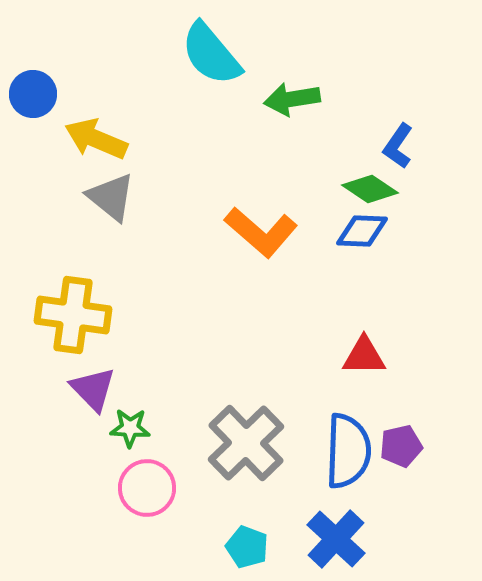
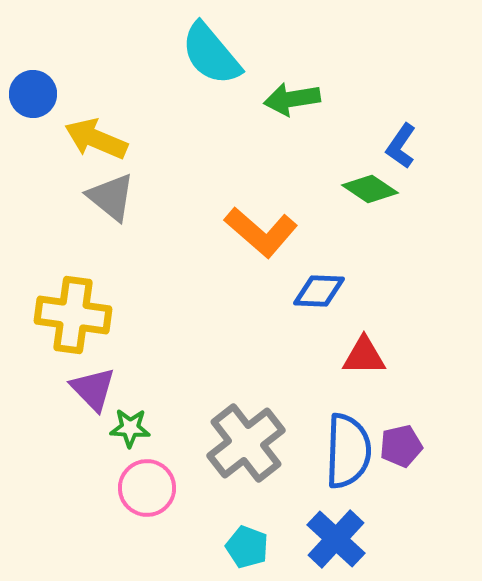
blue L-shape: moved 3 px right
blue diamond: moved 43 px left, 60 px down
gray cross: rotated 6 degrees clockwise
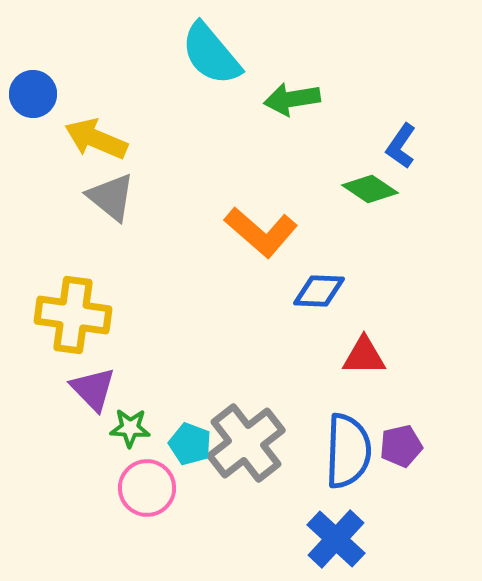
cyan pentagon: moved 57 px left, 103 px up
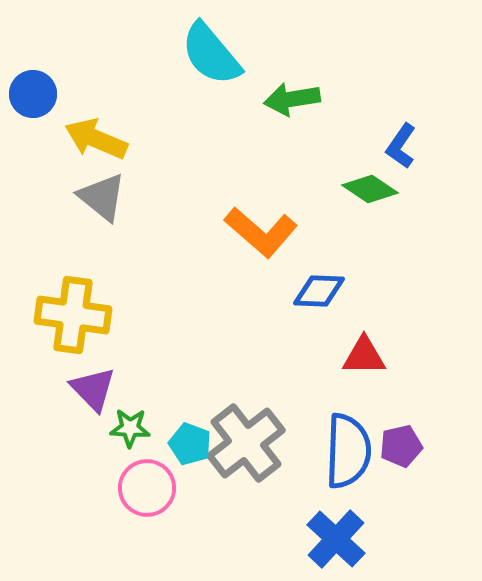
gray triangle: moved 9 px left
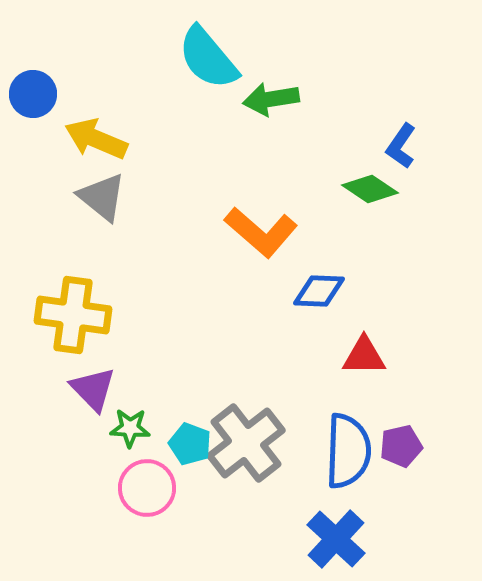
cyan semicircle: moved 3 px left, 4 px down
green arrow: moved 21 px left
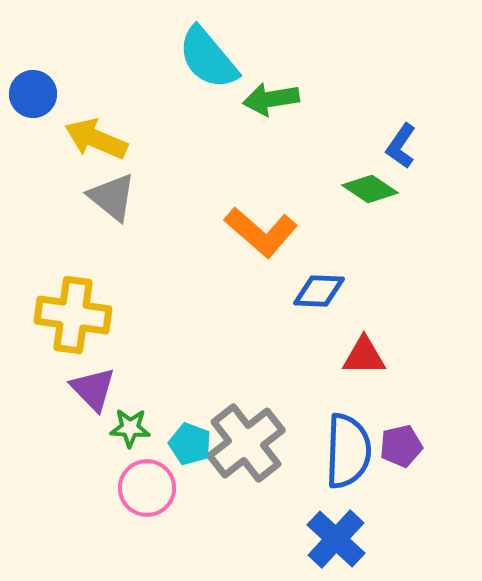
gray triangle: moved 10 px right
